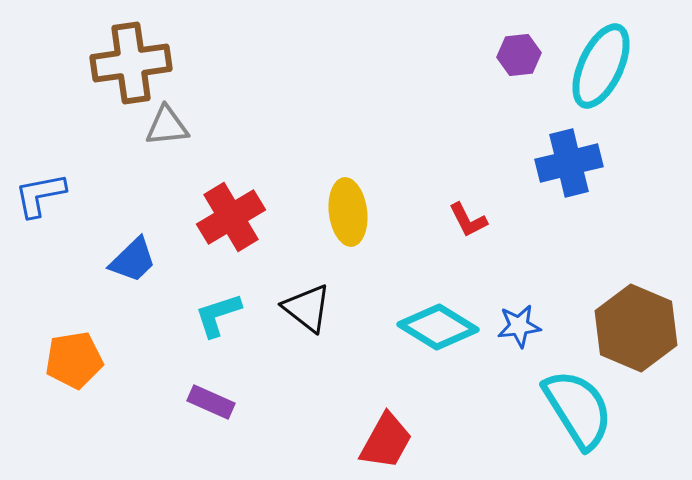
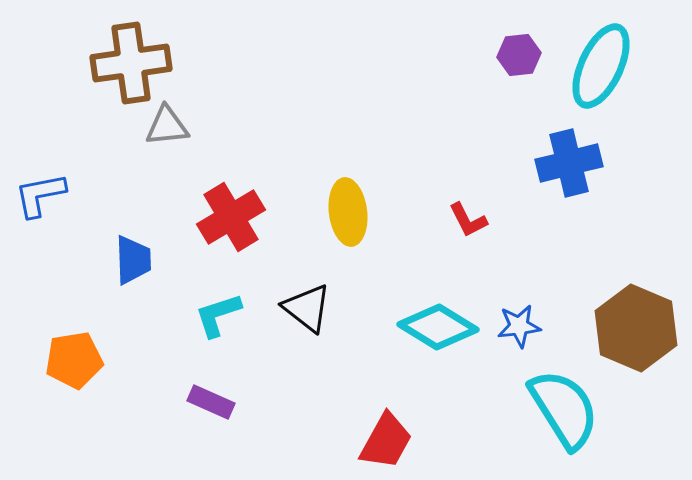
blue trapezoid: rotated 48 degrees counterclockwise
cyan semicircle: moved 14 px left
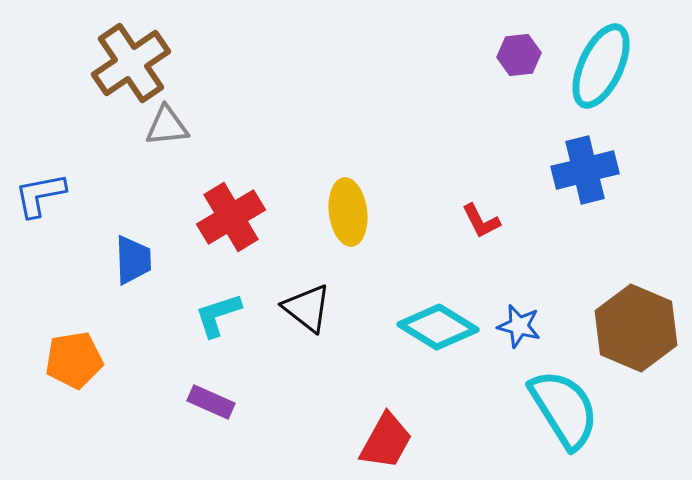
brown cross: rotated 26 degrees counterclockwise
blue cross: moved 16 px right, 7 px down
red L-shape: moved 13 px right, 1 px down
blue star: rotated 21 degrees clockwise
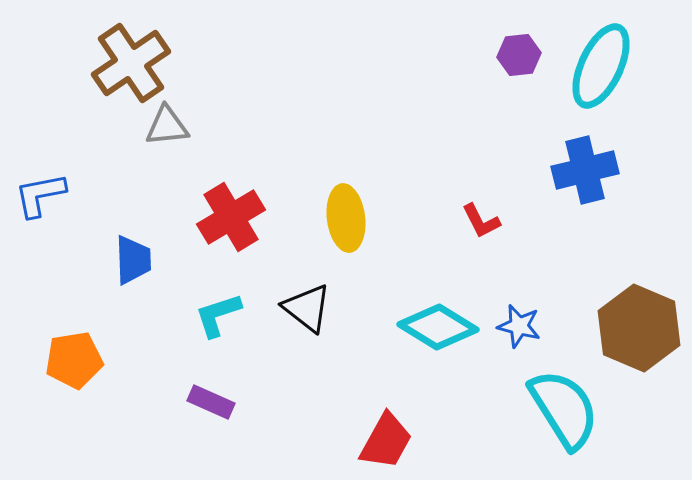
yellow ellipse: moved 2 px left, 6 px down
brown hexagon: moved 3 px right
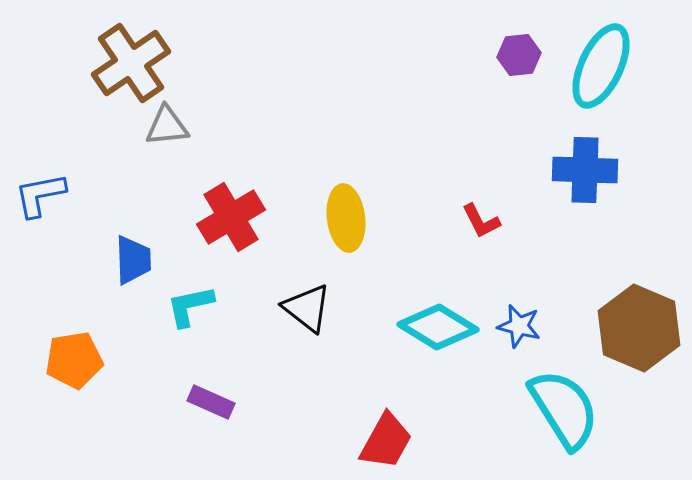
blue cross: rotated 16 degrees clockwise
cyan L-shape: moved 28 px left, 9 px up; rotated 6 degrees clockwise
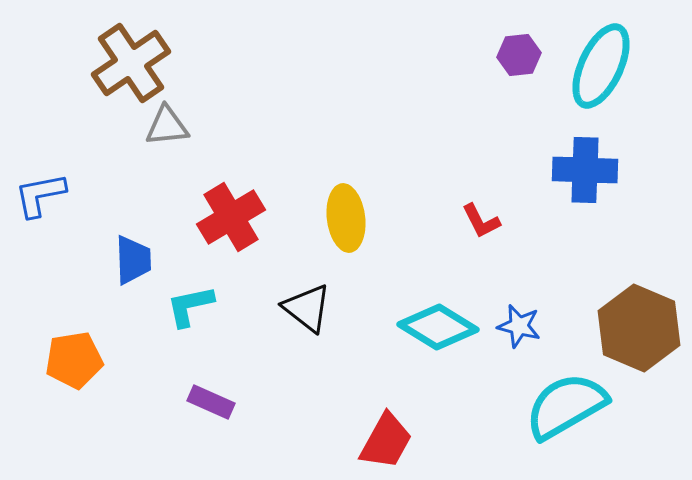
cyan semicircle: moved 2 px right, 3 px up; rotated 88 degrees counterclockwise
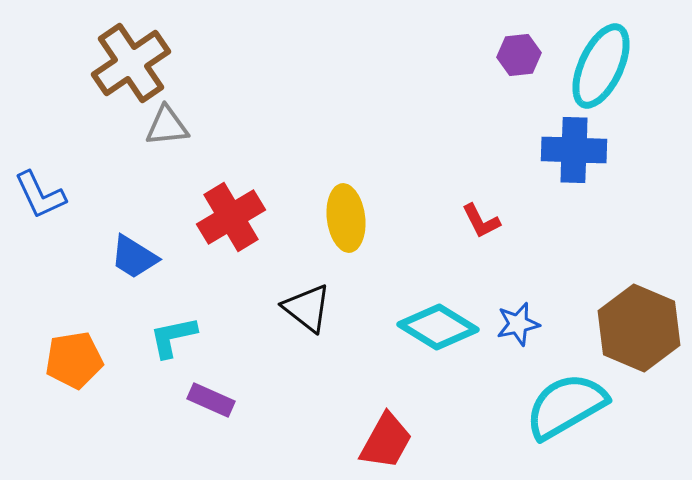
blue cross: moved 11 px left, 20 px up
blue L-shape: rotated 104 degrees counterclockwise
blue trapezoid: moved 1 px right, 3 px up; rotated 124 degrees clockwise
cyan L-shape: moved 17 px left, 31 px down
blue star: moved 1 px left, 2 px up; rotated 27 degrees counterclockwise
purple rectangle: moved 2 px up
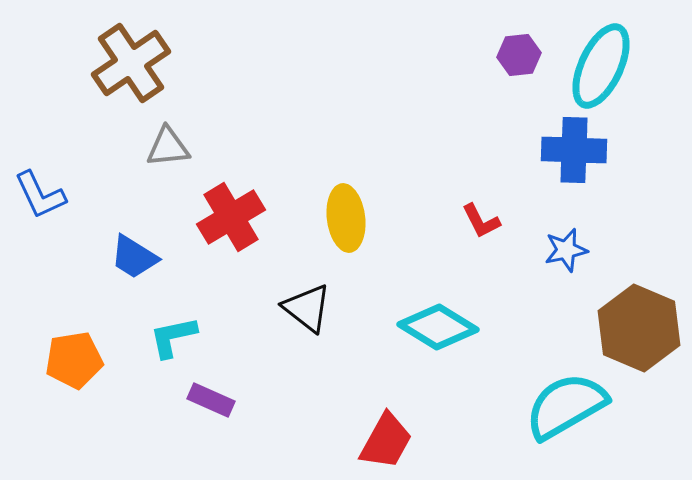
gray triangle: moved 1 px right, 21 px down
blue star: moved 48 px right, 74 px up
